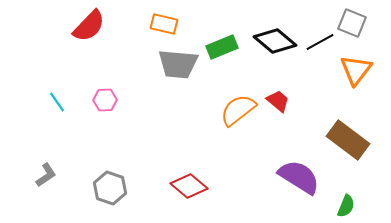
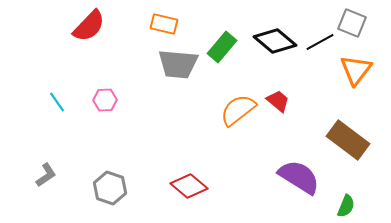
green rectangle: rotated 28 degrees counterclockwise
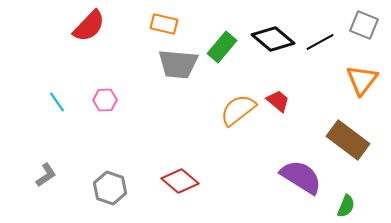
gray square: moved 12 px right, 2 px down
black diamond: moved 2 px left, 2 px up
orange triangle: moved 6 px right, 10 px down
purple semicircle: moved 2 px right
red diamond: moved 9 px left, 5 px up
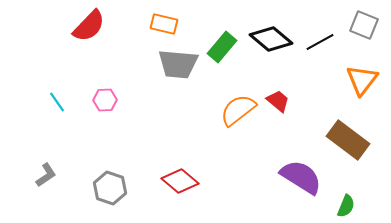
black diamond: moved 2 px left
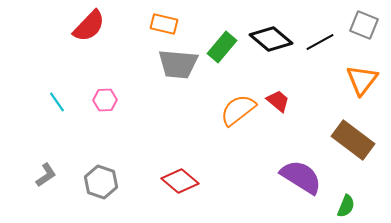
brown rectangle: moved 5 px right
gray hexagon: moved 9 px left, 6 px up
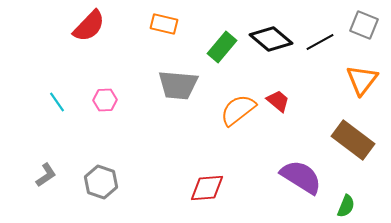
gray trapezoid: moved 21 px down
red diamond: moved 27 px right, 7 px down; rotated 45 degrees counterclockwise
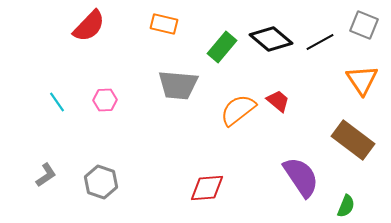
orange triangle: rotated 12 degrees counterclockwise
purple semicircle: rotated 24 degrees clockwise
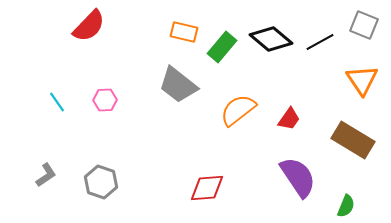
orange rectangle: moved 20 px right, 8 px down
gray trapezoid: rotated 33 degrees clockwise
red trapezoid: moved 11 px right, 18 px down; rotated 85 degrees clockwise
brown rectangle: rotated 6 degrees counterclockwise
purple semicircle: moved 3 px left
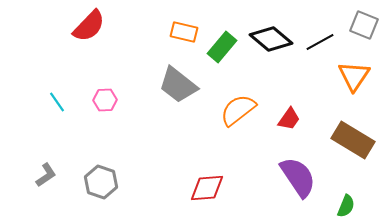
orange triangle: moved 8 px left, 4 px up; rotated 8 degrees clockwise
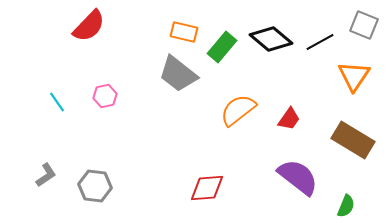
gray trapezoid: moved 11 px up
pink hexagon: moved 4 px up; rotated 10 degrees counterclockwise
purple semicircle: rotated 18 degrees counterclockwise
gray hexagon: moved 6 px left, 4 px down; rotated 12 degrees counterclockwise
